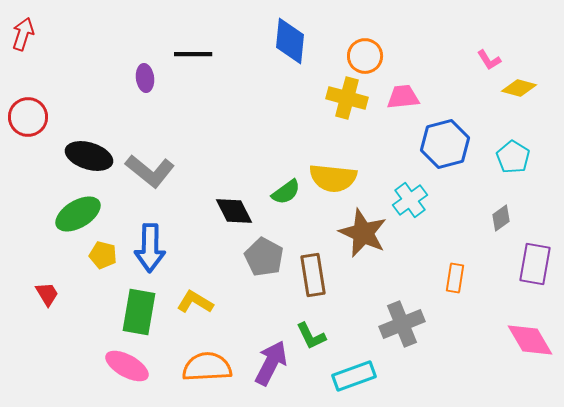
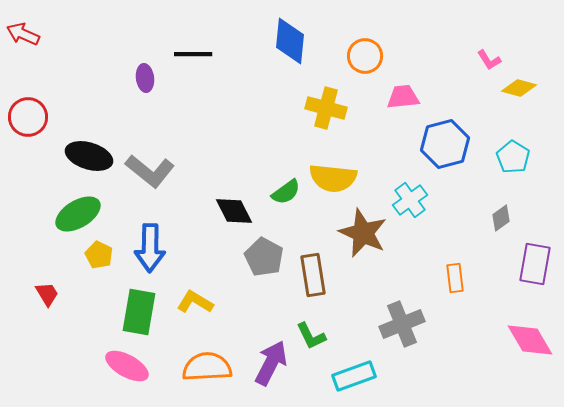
red arrow: rotated 84 degrees counterclockwise
yellow cross: moved 21 px left, 10 px down
yellow pentagon: moved 4 px left; rotated 12 degrees clockwise
orange rectangle: rotated 16 degrees counterclockwise
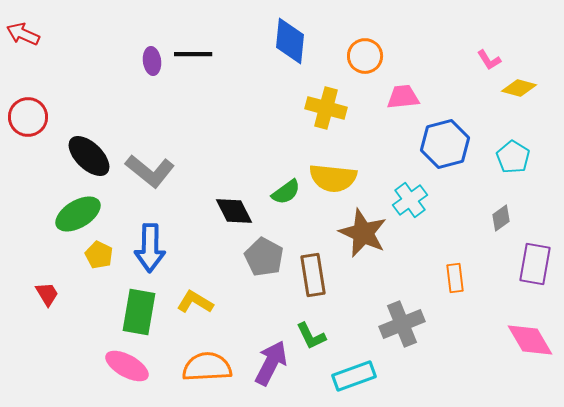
purple ellipse: moved 7 px right, 17 px up
black ellipse: rotated 27 degrees clockwise
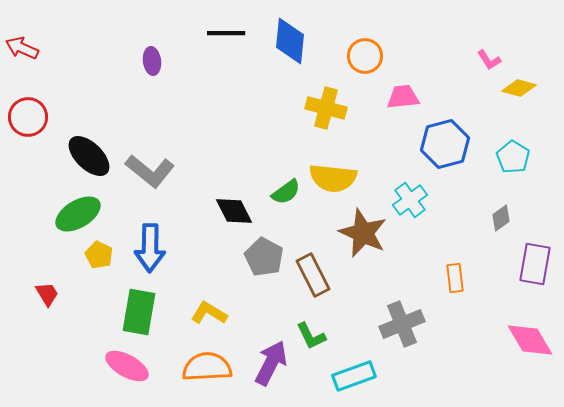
red arrow: moved 1 px left, 14 px down
black line: moved 33 px right, 21 px up
brown rectangle: rotated 18 degrees counterclockwise
yellow L-shape: moved 14 px right, 11 px down
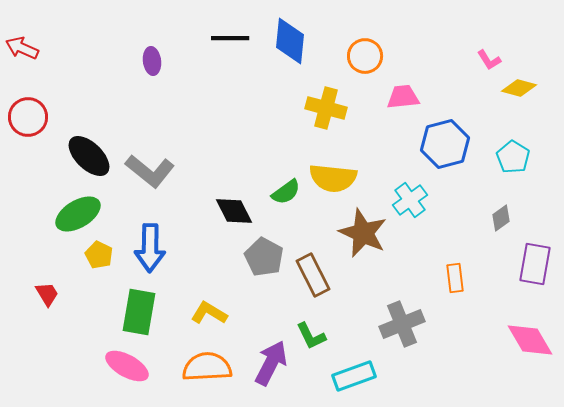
black line: moved 4 px right, 5 px down
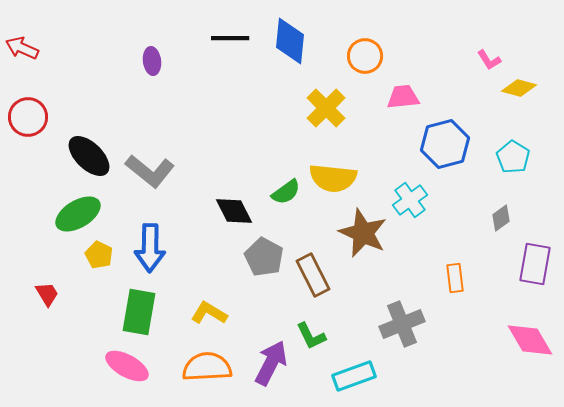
yellow cross: rotated 30 degrees clockwise
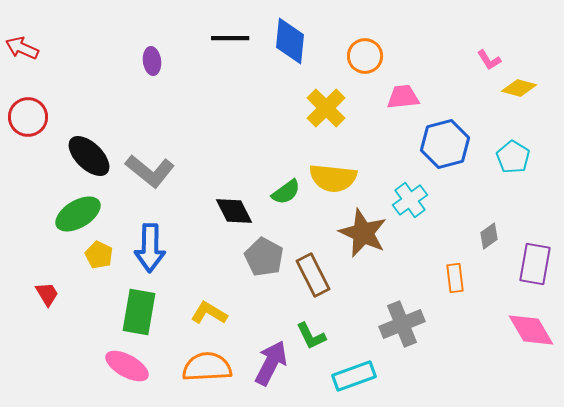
gray diamond: moved 12 px left, 18 px down
pink diamond: moved 1 px right, 10 px up
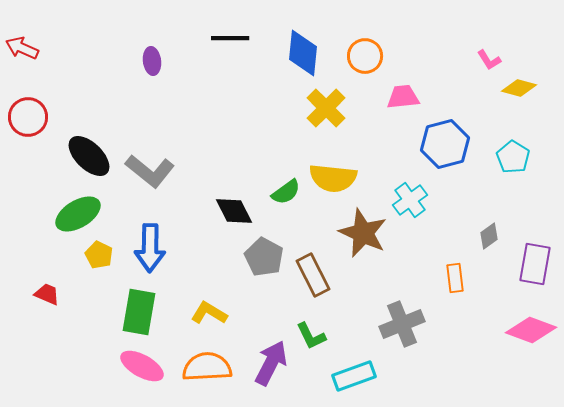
blue diamond: moved 13 px right, 12 px down
red trapezoid: rotated 36 degrees counterclockwise
pink diamond: rotated 39 degrees counterclockwise
pink ellipse: moved 15 px right
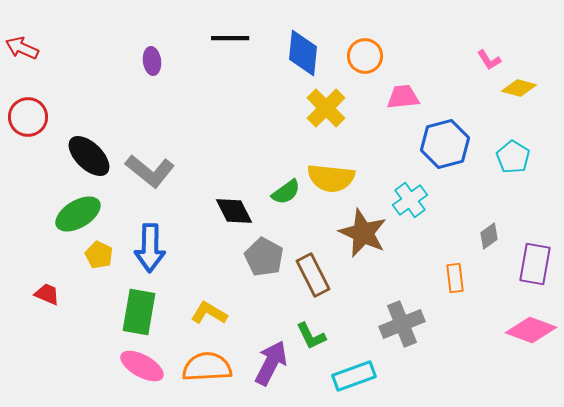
yellow semicircle: moved 2 px left
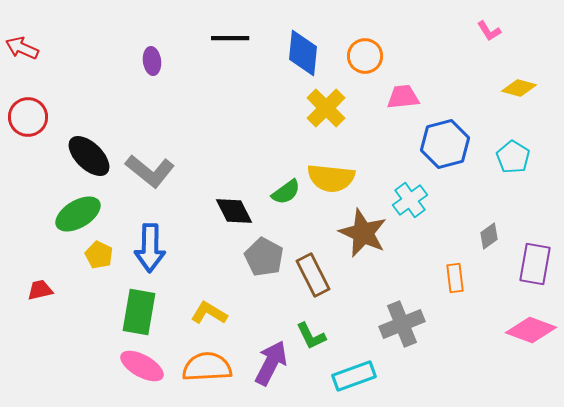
pink L-shape: moved 29 px up
red trapezoid: moved 7 px left, 4 px up; rotated 36 degrees counterclockwise
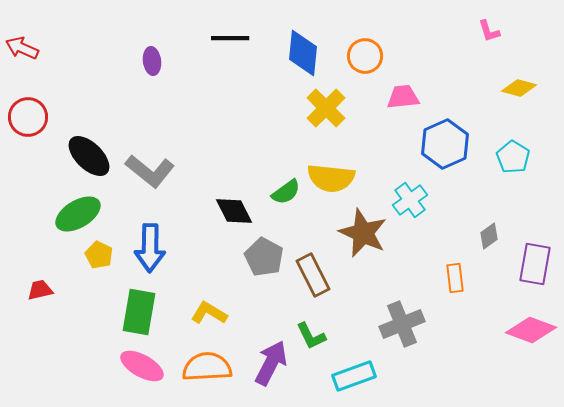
pink L-shape: rotated 15 degrees clockwise
blue hexagon: rotated 9 degrees counterclockwise
